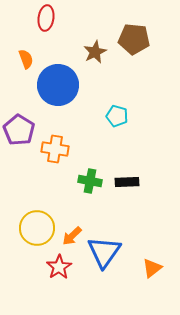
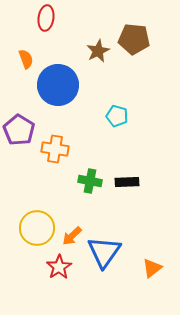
brown star: moved 3 px right, 1 px up
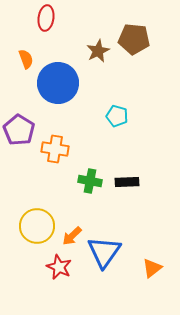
blue circle: moved 2 px up
yellow circle: moved 2 px up
red star: rotated 15 degrees counterclockwise
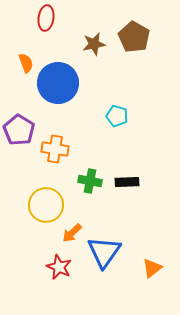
brown pentagon: moved 2 px up; rotated 24 degrees clockwise
brown star: moved 4 px left, 7 px up; rotated 15 degrees clockwise
orange semicircle: moved 4 px down
yellow circle: moved 9 px right, 21 px up
orange arrow: moved 3 px up
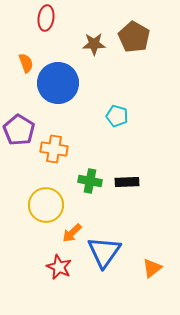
brown star: rotated 10 degrees clockwise
orange cross: moved 1 px left
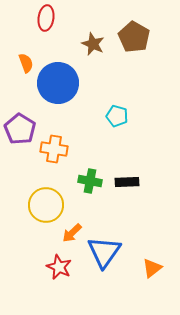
brown star: moved 1 px left; rotated 25 degrees clockwise
purple pentagon: moved 1 px right, 1 px up
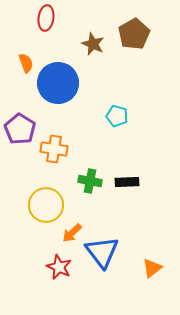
brown pentagon: moved 3 px up; rotated 12 degrees clockwise
blue triangle: moved 2 px left; rotated 12 degrees counterclockwise
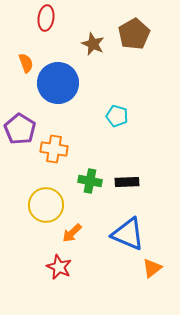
blue triangle: moved 26 px right, 18 px up; rotated 30 degrees counterclockwise
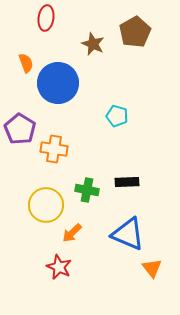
brown pentagon: moved 1 px right, 2 px up
green cross: moved 3 px left, 9 px down
orange triangle: rotated 30 degrees counterclockwise
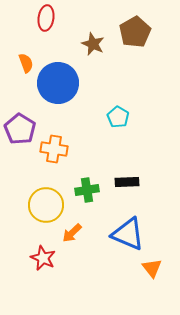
cyan pentagon: moved 1 px right, 1 px down; rotated 15 degrees clockwise
green cross: rotated 20 degrees counterclockwise
red star: moved 16 px left, 9 px up
